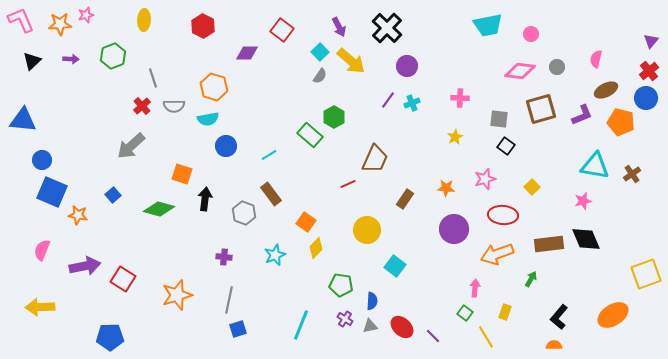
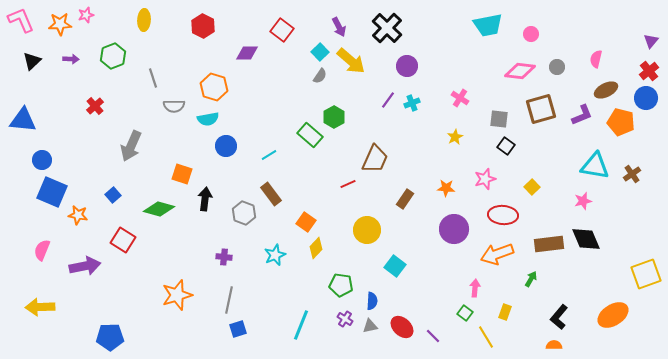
pink cross at (460, 98): rotated 30 degrees clockwise
red cross at (142, 106): moved 47 px left
gray arrow at (131, 146): rotated 24 degrees counterclockwise
red square at (123, 279): moved 39 px up
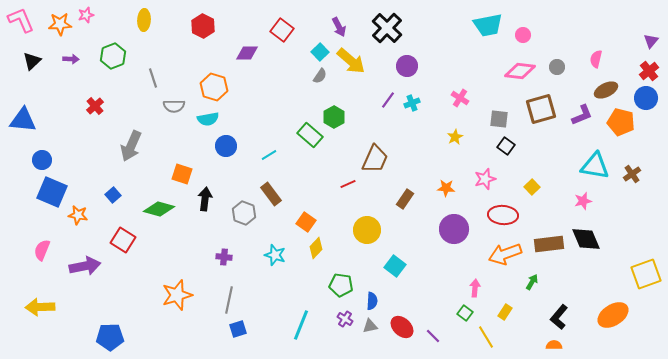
pink circle at (531, 34): moved 8 px left, 1 px down
orange arrow at (497, 254): moved 8 px right
cyan star at (275, 255): rotated 30 degrees counterclockwise
green arrow at (531, 279): moved 1 px right, 3 px down
yellow rectangle at (505, 312): rotated 14 degrees clockwise
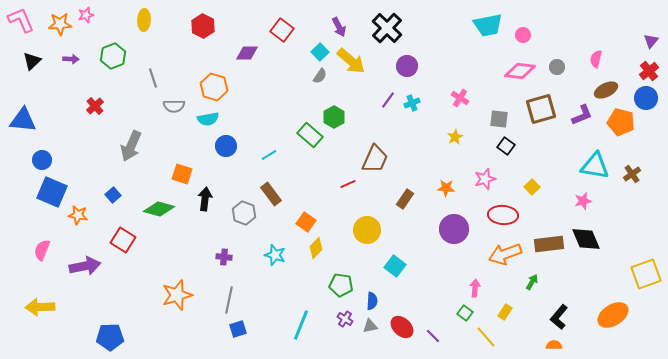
yellow line at (486, 337): rotated 10 degrees counterclockwise
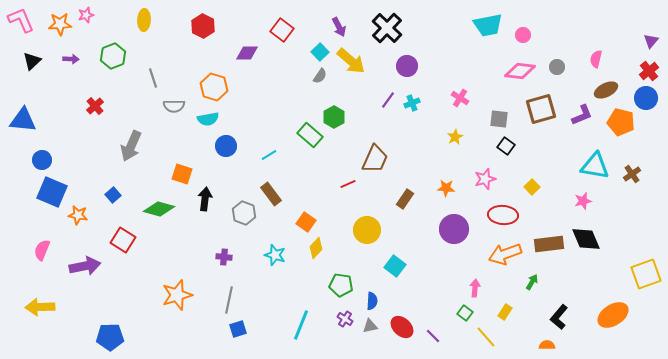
orange semicircle at (554, 345): moved 7 px left
